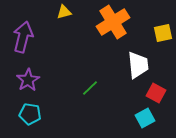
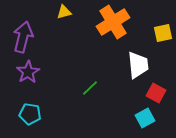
purple star: moved 8 px up
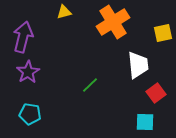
green line: moved 3 px up
red square: rotated 24 degrees clockwise
cyan square: moved 4 px down; rotated 30 degrees clockwise
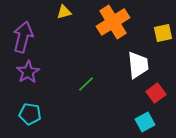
green line: moved 4 px left, 1 px up
cyan square: rotated 30 degrees counterclockwise
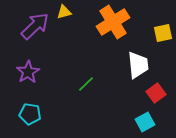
purple arrow: moved 12 px right, 11 px up; rotated 32 degrees clockwise
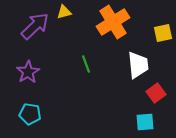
green line: moved 20 px up; rotated 66 degrees counterclockwise
cyan square: rotated 24 degrees clockwise
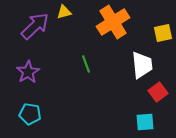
white trapezoid: moved 4 px right
red square: moved 2 px right, 1 px up
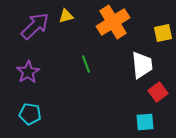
yellow triangle: moved 2 px right, 4 px down
